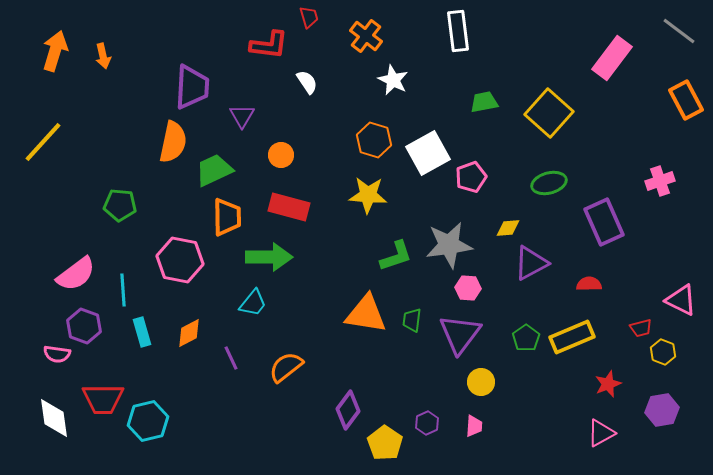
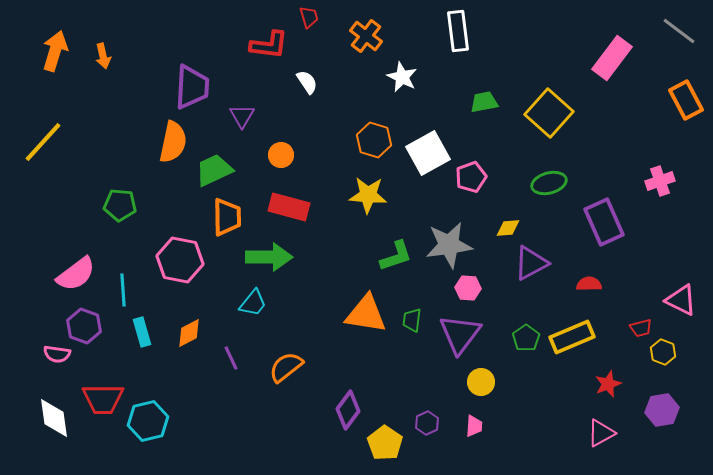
white star at (393, 80): moved 9 px right, 3 px up
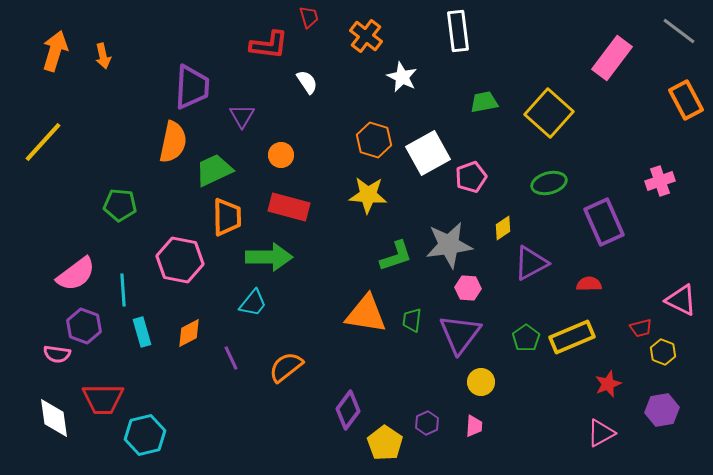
yellow diamond at (508, 228): moved 5 px left; rotated 30 degrees counterclockwise
cyan hexagon at (148, 421): moved 3 px left, 14 px down
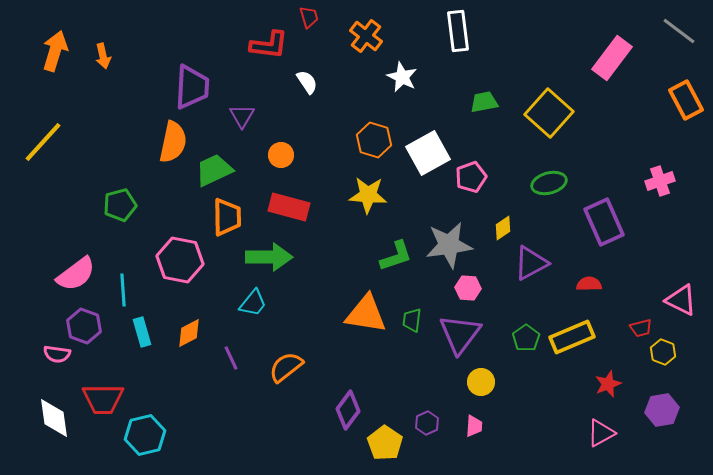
green pentagon at (120, 205): rotated 20 degrees counterclockwise
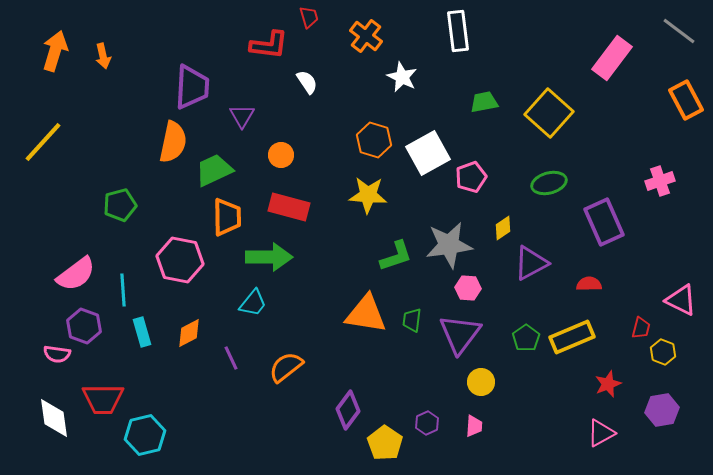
red trapezoid at (641, 328): rotated 60 degrees counterclockwise
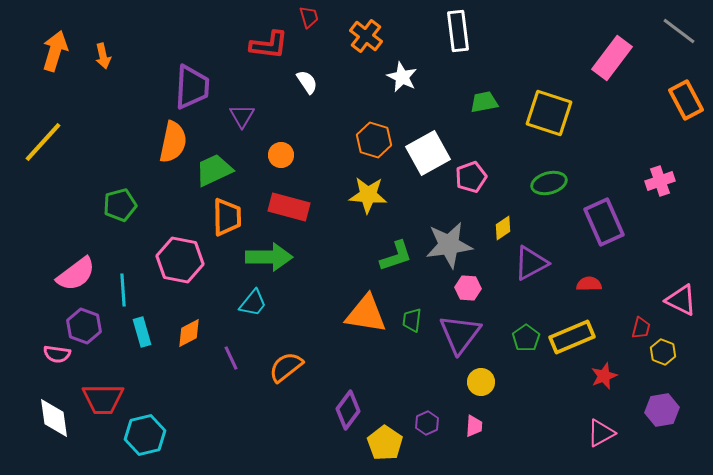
yellow square at (549, 113): rotated 24 degrees counterclockwise
red star at (608, 384): moved 4 px left, 8 px up
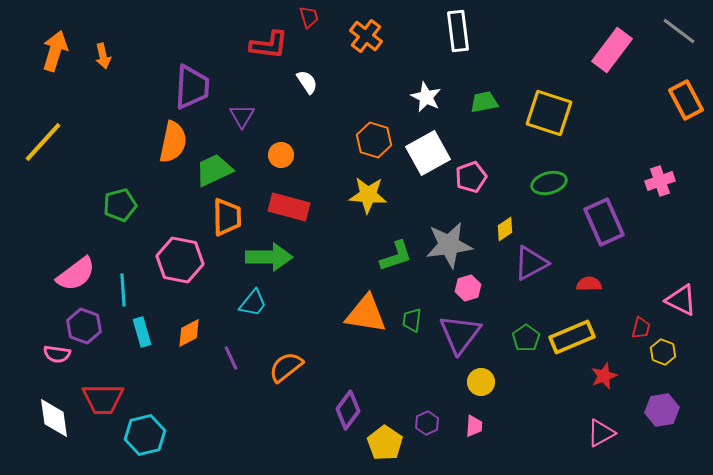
pink rectangle at (612, 58): moved 8 px up
white star at (402, 77): moved 24 px right, 20 px down
yellow diamond at (503, 228): moved 2 px right, 1 px down
pink hexagon at (468, 288): rotated 20 degrees counterclockwise
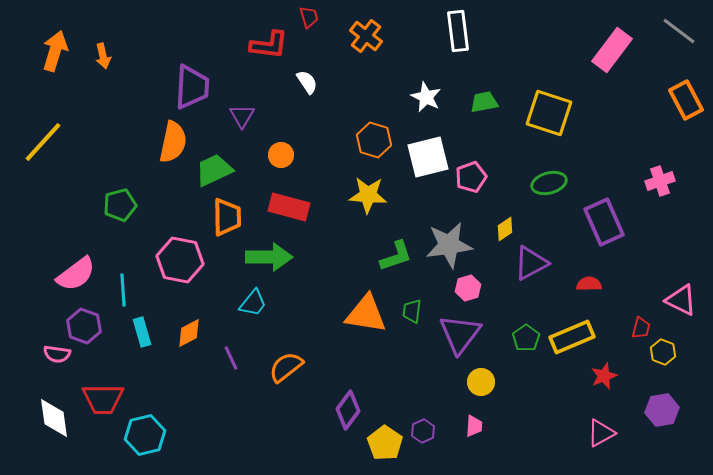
white square at (428, 153): moved 4 px down; rotated 15 degrees clockwise
green trapezoid at (412, 320): moved 9 px up
purple hexagon at (427, 423): moved 4 px left, 8 px down
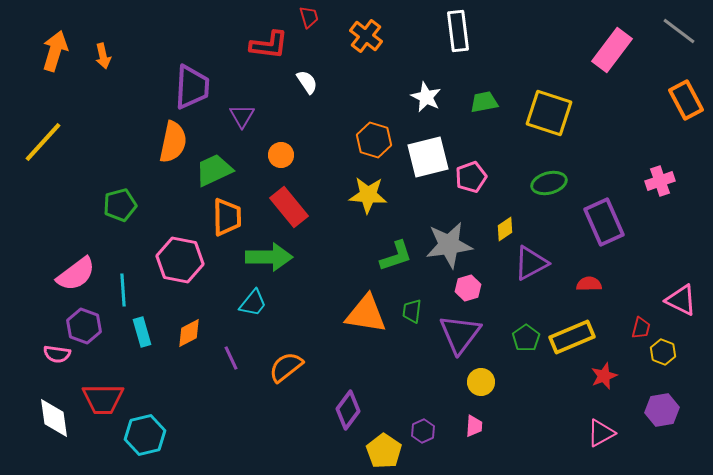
red rectangle at (289, 207): rotated 36 degrees clockwise
yellow pentagon at (385, 443): moved 1 px left, 8 px down
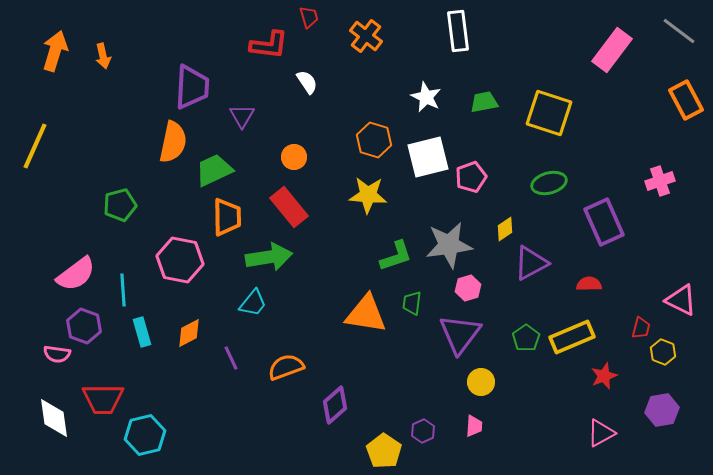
yellow line at (43, 142): moved 8 px left, 4 px down; rotated 18 degrees counterclockwise
orange circle at (281, 155): moved 13 px right, 2 px down
green arrow at (269, 257): rotated 9 degrees counterclockwise
green trapezoid at (412, 311): moved 8 px up
orange semicircle at (286, 367): rotated 18 degrees clockwise
purple diamond at (348, 410): moved 13 px left, 5 px up; rotated 12 degrees clockwise
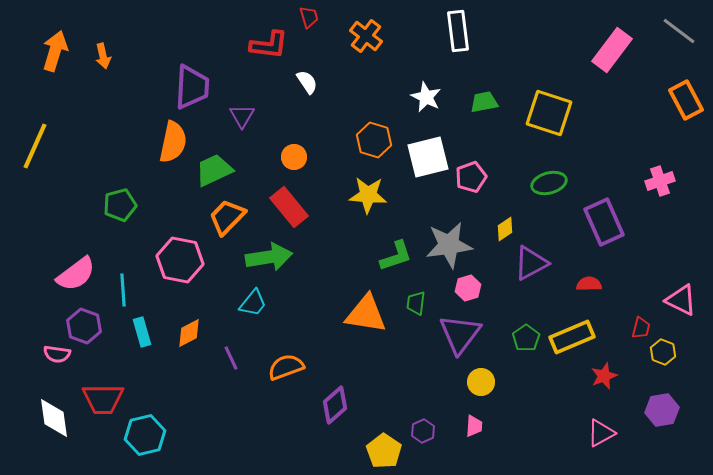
orange trapezoid at (227, 217): rotated 135 degrees counterclockwise
green trapezoid at (412, 303): moved 4 px right
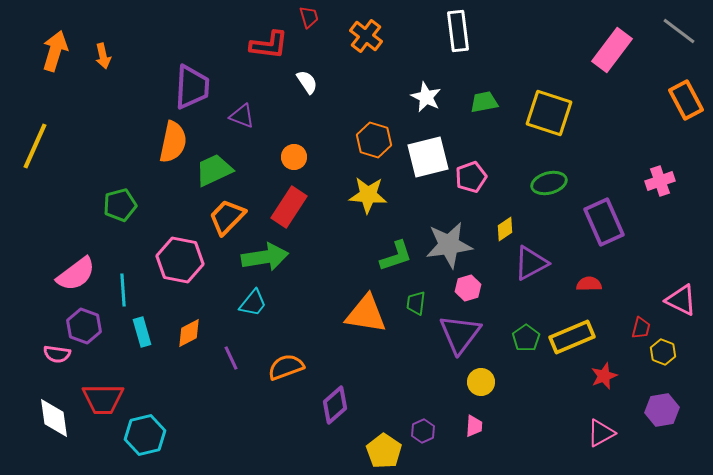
purple triangle at (242, 116): rotated 40 degrees counterclockwise
red rectangle at (289, 207): rotated 72 degrees clockwise
green arrow at (269, 257): moved 4 px left
